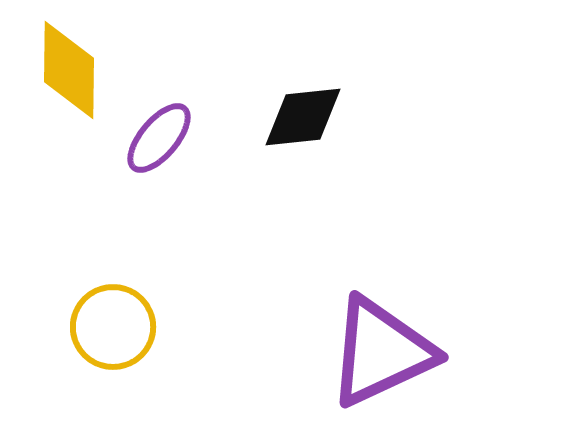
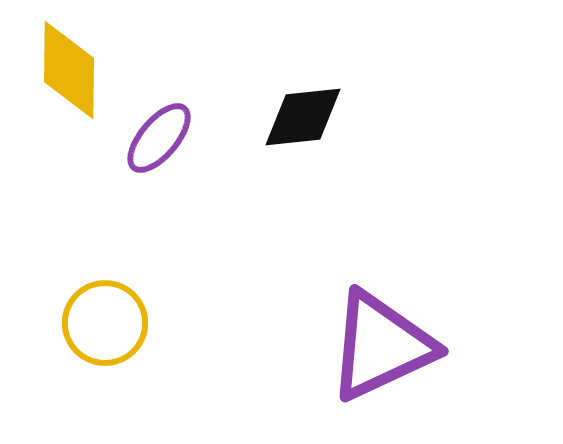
yellow circle: moved 8 px left, 4 px up
purple triangle: moved 6 px up
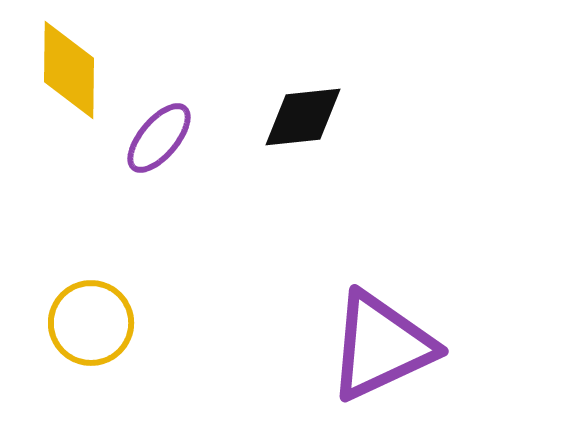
yellow circle: moved 14 px left
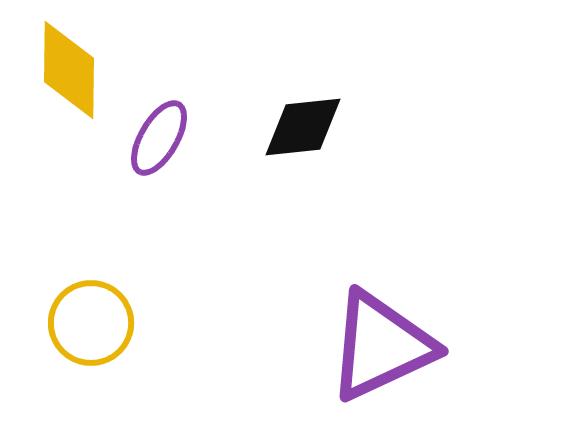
black diamond: moved 10 px down
purple ellipse: rotated 10 degrees counterclockwise
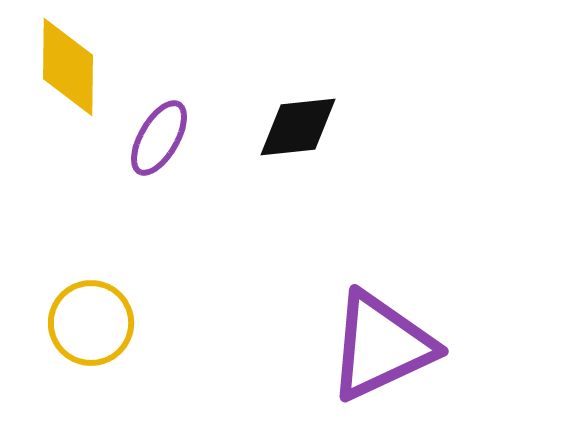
yellow diamond: moved 1 px left, 3 px up
black diamond: moved 5 px left
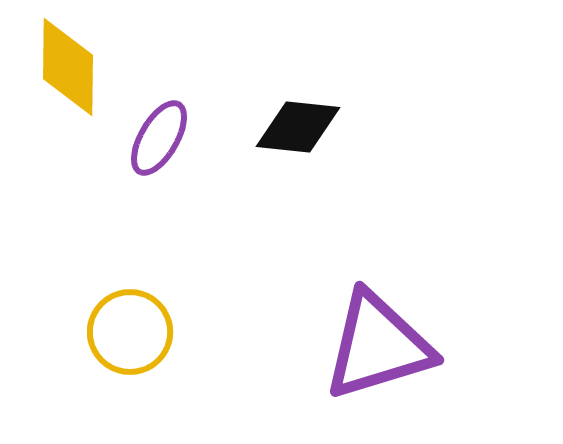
black diamond: rotated 12 degrees clockwise
yellow circle: moved 39 px right, 9 px down
purple triangle: moved 3 px left; rotated 8 degrees clockwise
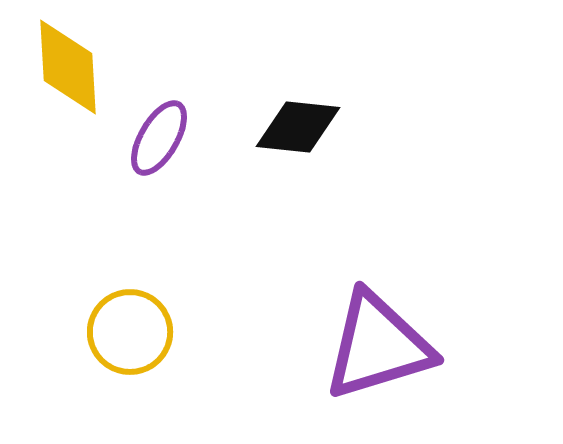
yellow diamond: rotated 4 degrees counterclockwise
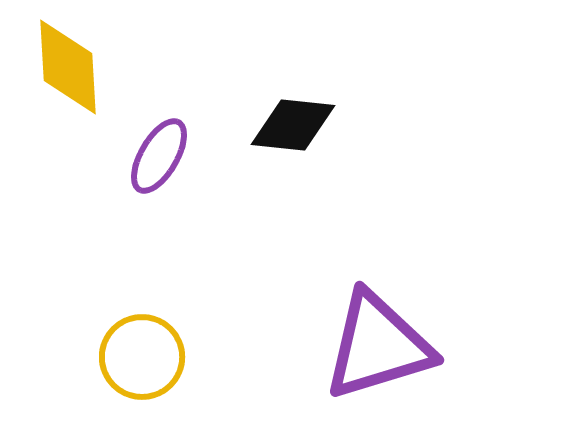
black diamond: moved 5 px left, 2 px up
purple ellipse: moved 18 px down
yellow circle: moved 12 px right, 25 px down
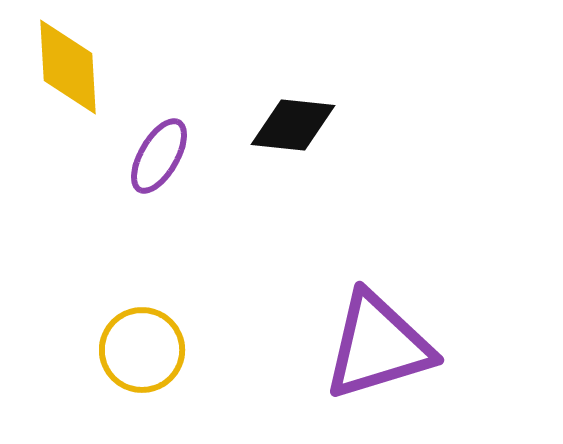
yellow circle: moved 7 px up
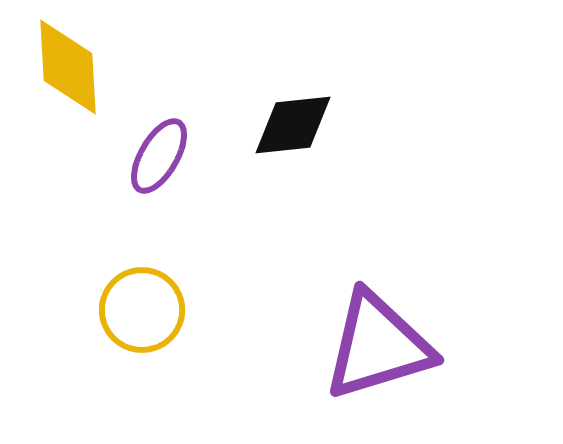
black diamond: rotated 12 degrees counterclockwise
yellow circle: moved 40 px up
